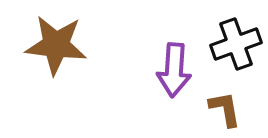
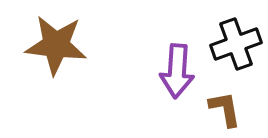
purple arrow: moved 3 px right, 1 px down
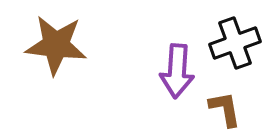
black cross: moved 1 px left, 1 px up
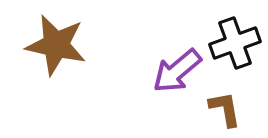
brown star: rotated 6 degrees clockwise
purple arrow: rotated 46 degrees clockwise
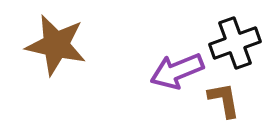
purple arrow: rotated 18 degrees clockwise
brown L-shape: moved 1 px left, 9 px up
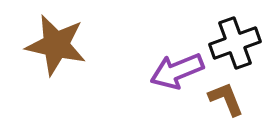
brown L-shape: moved 2 px right, 1 px up; rotated 12 degrees counterclockwise
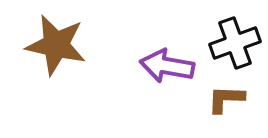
purple arrow: moved 10 px left, 5 px up; rotated 32 degrees clockwise
brown L-shape: rotated 66 degrees counterclockwise
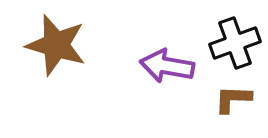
brown star: rotated 4 degrees clockwise
brown L-shape: moved 7 px right
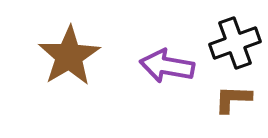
brown star: moved 13 px right, 11 px down; rotated 24 degrees clockwise
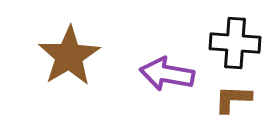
black cross: rotated 24 degrees clockwise
purple arrow: moved 8 px down
